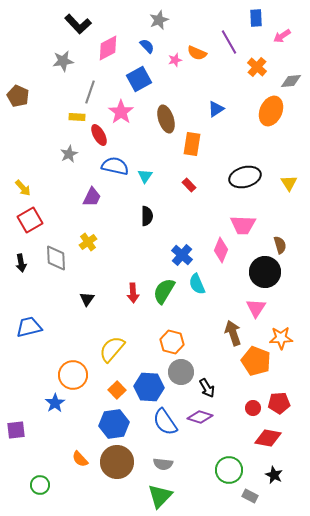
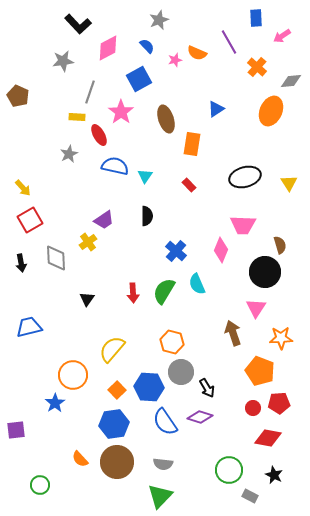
purple trapezoid at (92, 197): moved 12 px right, 23 px down; rotated 30 degrees clockwise
blue cross at (182, 255): moved 6 px left, 4 px up
orange pentagon at (256, 361): moved 4 px right, 10 px down
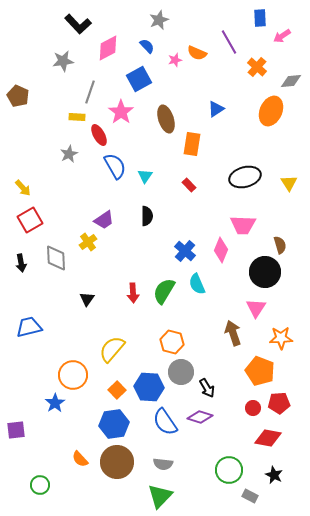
blue rectangle at (256, 18): moved 4 px right
blue semicircle at (115, 166): rotated 48 degrees clockwise
blue cross at (176, 251): moved 9 px right
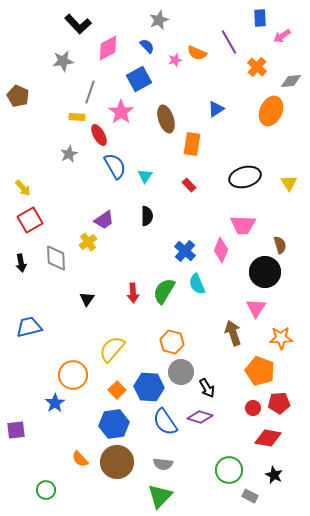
green circle at (40, 485): moved 6 px right, 5 px down
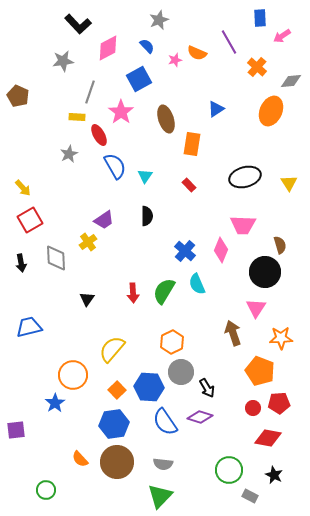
orange hexagon at (172, 342): rotated 20 degrees clockwise
